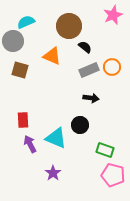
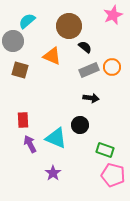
cyan semicircle: moved 1 px right, 1 px up; rotated 18 degrees counterclockwise
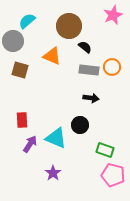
gray rectangle: rotated 30 degrees clockwise
red rectangle: moved 1 px left
purple arrow: rotated 60 degrees clockwise
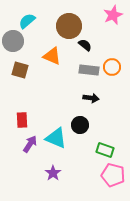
black semicircle: moved 2 px up
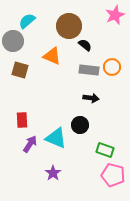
pink star: moved 2 px right
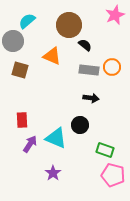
brown circle: moved 1 px up
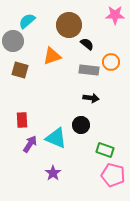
pink star: rotated 24 degrees clockwise
black semicircle: moved 2 px right, 1 px up
orange triangle: rotated 42 degrees counterclockwise
orange circle: moved 1 px left, 5 px up
black circle: moved 1 px right
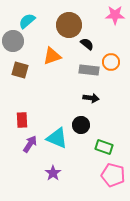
cyan triangle: moved 1 px right
green rectangle: moved 1 px left, 3 px up
